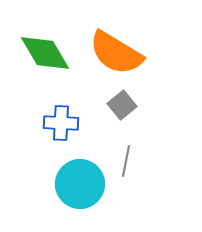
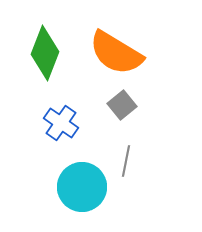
green diamond: rotated 52 degrees clockwise
blue cross: rotated 32 degrees clockwise
cyan circle: moved 2 px right, 3 px down
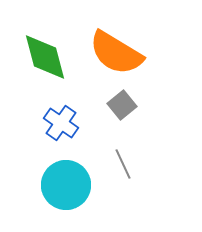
green diamond: moved 4 px down; rotated 36 degrees counterclockwise
gray line: moved 3 px left, 3 px down; rotated 36 degrees counterclockwise
cyan circle: moved 16 px left, 2 px up
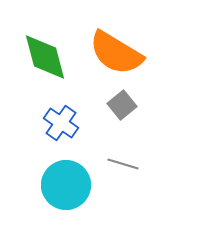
gray line: rotated 48 degrees counterclockwise
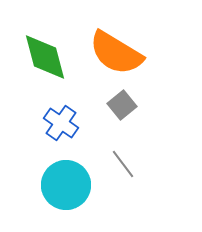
gray line: rotated 36 degrees clockwise
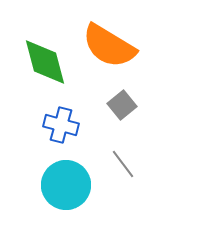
orange semicircle: moved 7 px left, 7 px up
green diamond: moved 5 px down
blue cross: moved 2 px down; rotated 20 degrees counterclockwise
